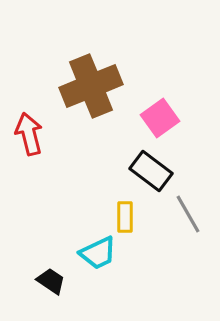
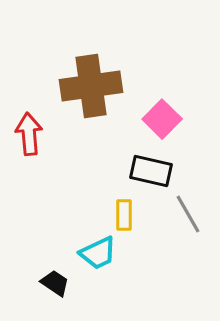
brown cross: rotated 14 degrees clockwise
pink square: moved 2 px right, 1 px down; rotated 9 degrees counterclockwise
red arrow: rotated 9 degrees clockwise
black rectangle: rotated 24 degrees counterclockwise
yellow rectangle: moved 1 px left, 2 px up
black trapezoid: moved 4 px right, 2 px down
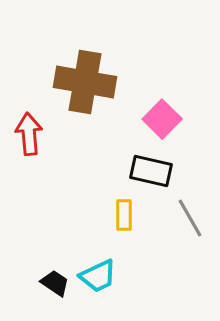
brown cross: moved 6 px left, 4 px up; rotated 18 degrees clockwise
gray line: moved 2 px right, 4 px down
cyan trapezoid: moved 23 px down
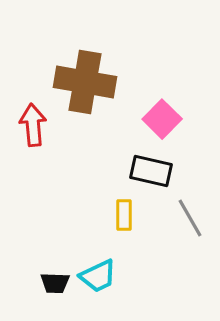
red arrow: moved 4 px right, 9 px up
black trapezoid: rotated 148 degrees clockwise
